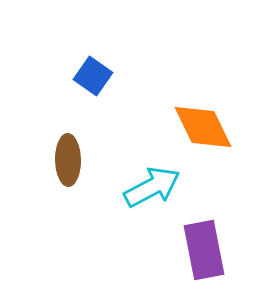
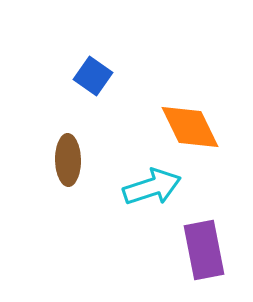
orange diamond: moved 13 px left
cyan arrow: rotated 10 degrees clockwise
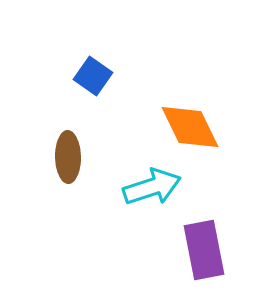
brown ellipse: moved 3 px up
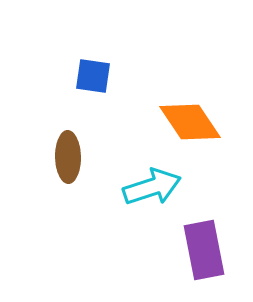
blue square: rotated 27 degrees counterclockwise
orange diamond: moved 5 px up; rotated 8 degrees counterclockwise
